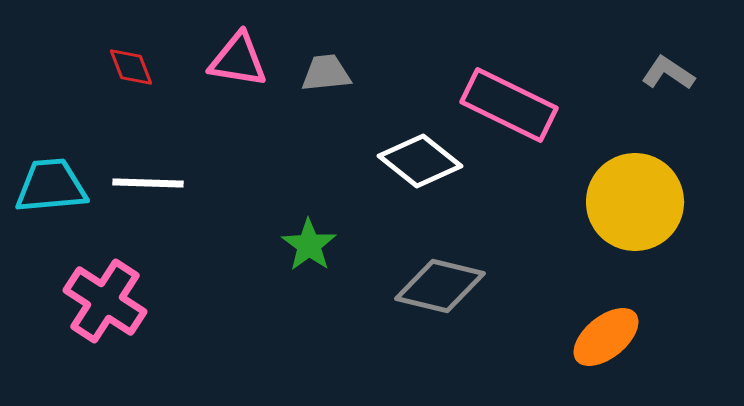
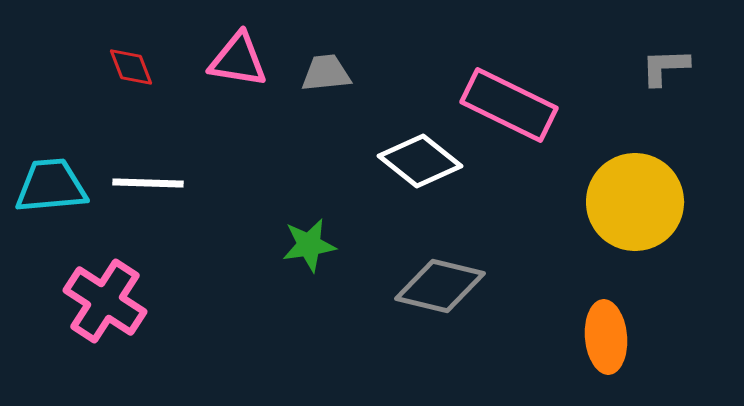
gray L-shape: moved 3 px left, 6 px up; rotated 36 degrees counterclockwise
green star: rotated 28 degrees clockwise
orange ellipse: rotated 56 degrees counterclockwise
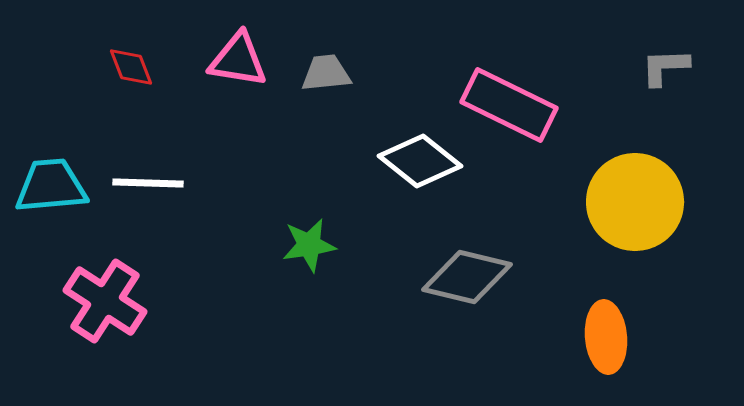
gray diamond: moved 27 px right, 9 px up
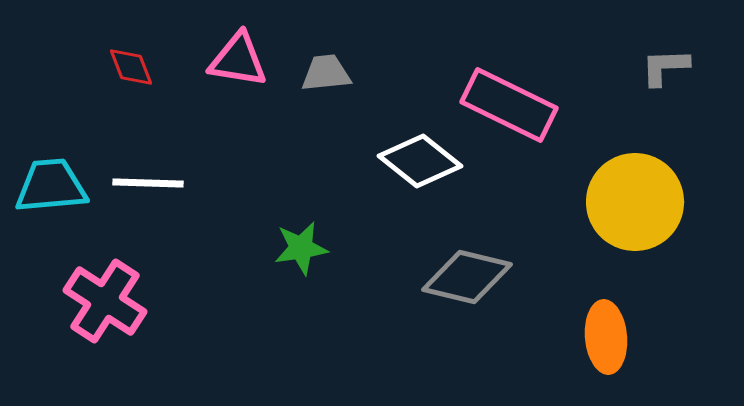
green star: moved 8 px left, 3 px down
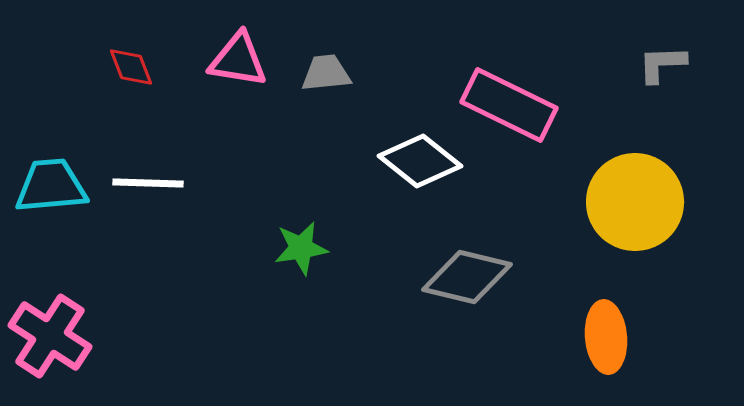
gray L-shape: moved 3 px left, 3 px up
pink cross: moved 55 px left, 35 px down
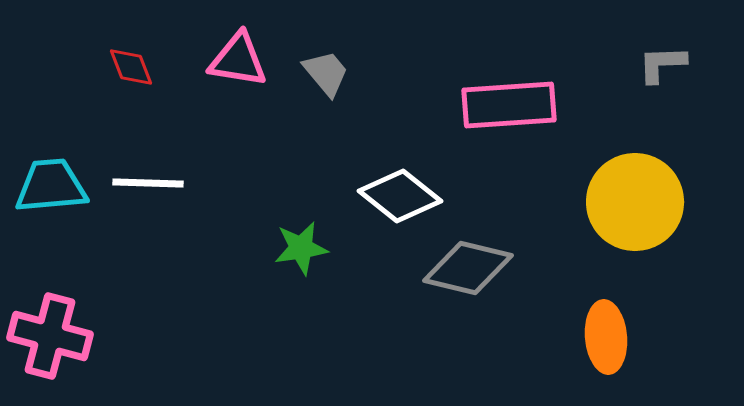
gray trapezoid: rotated 56 degrees clockwise
pink rectangle: rotated 30 degrees counterclockwise
white diamond: moved 20 px left, 35 px down
gray diamond: moved 1 px right, 9 px up
pink cross: rotated 18 degrees counterclockwise
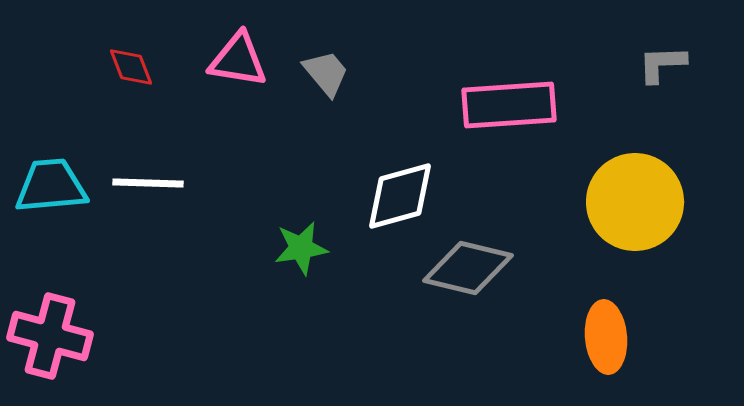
white diamond: rotated 54 degrees counterclockwise
